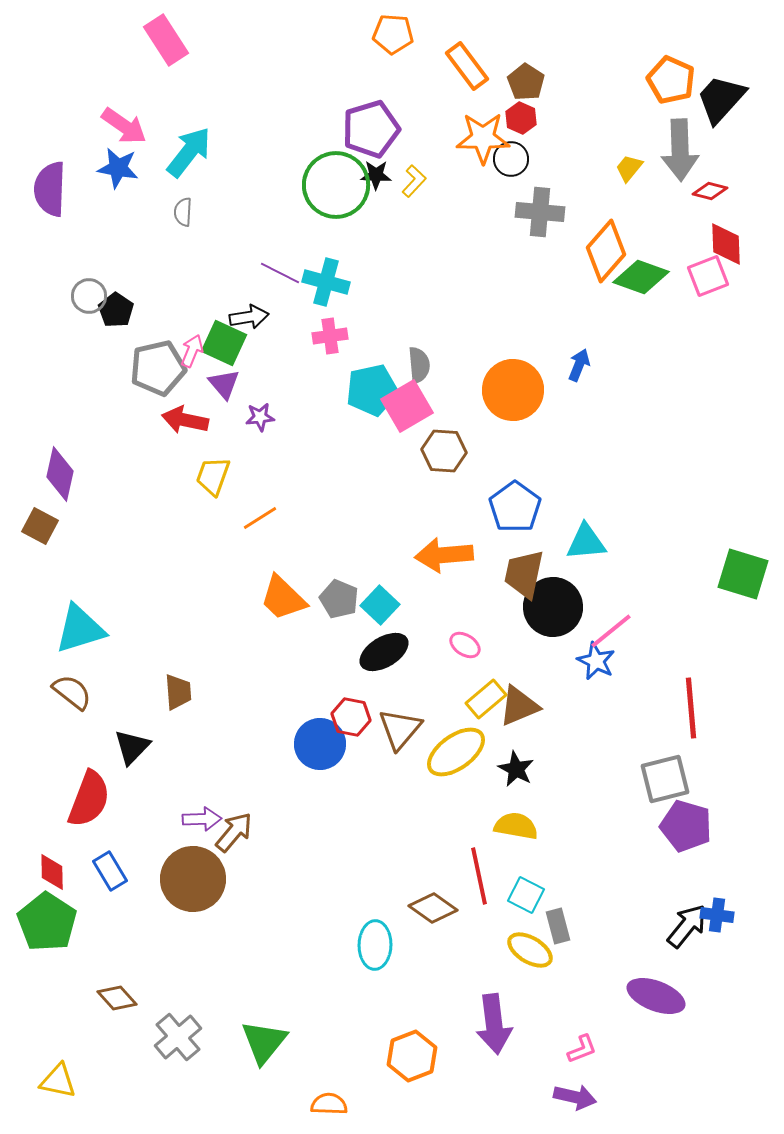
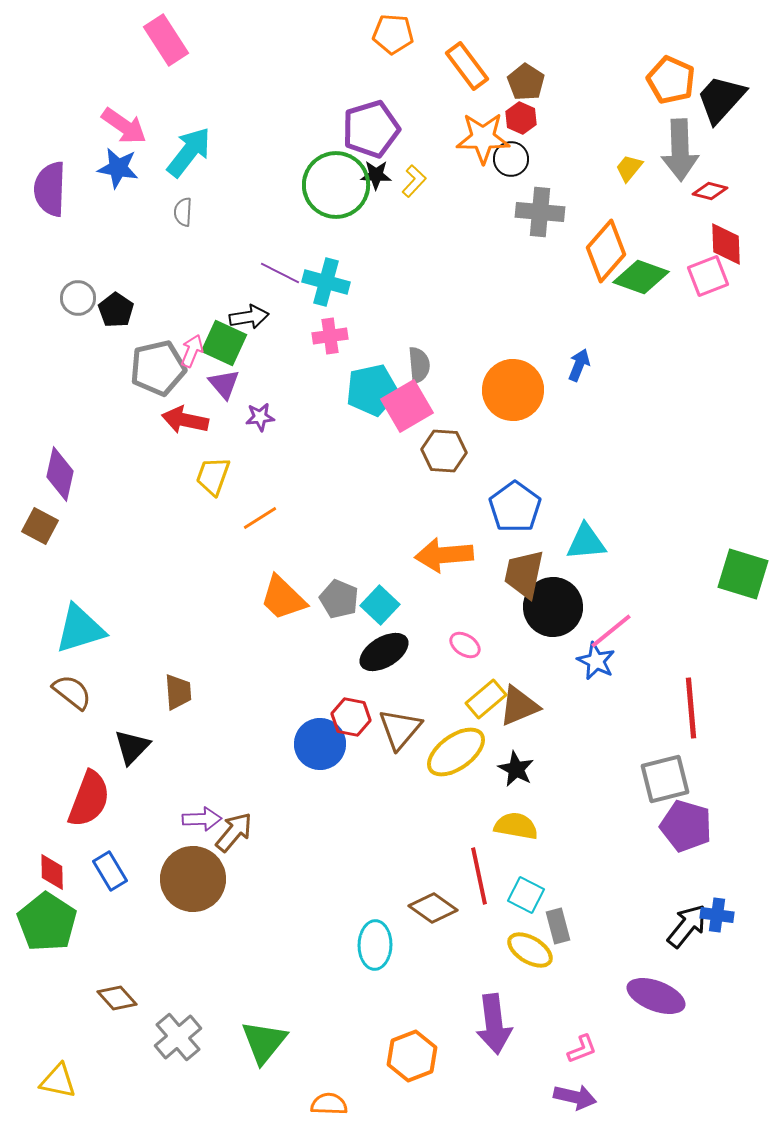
gray circle at (89, 296): moved 11 px left, 2 px down
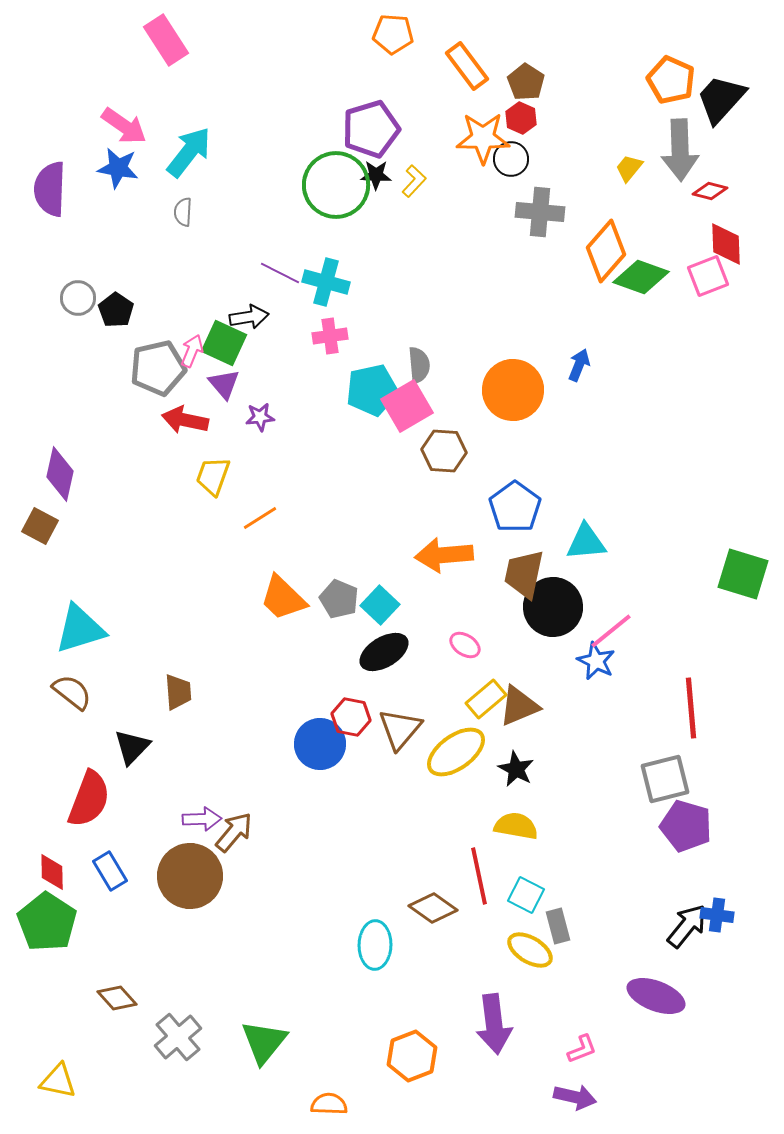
brown circle at (193, 879): moved 3 px left, 3 px up
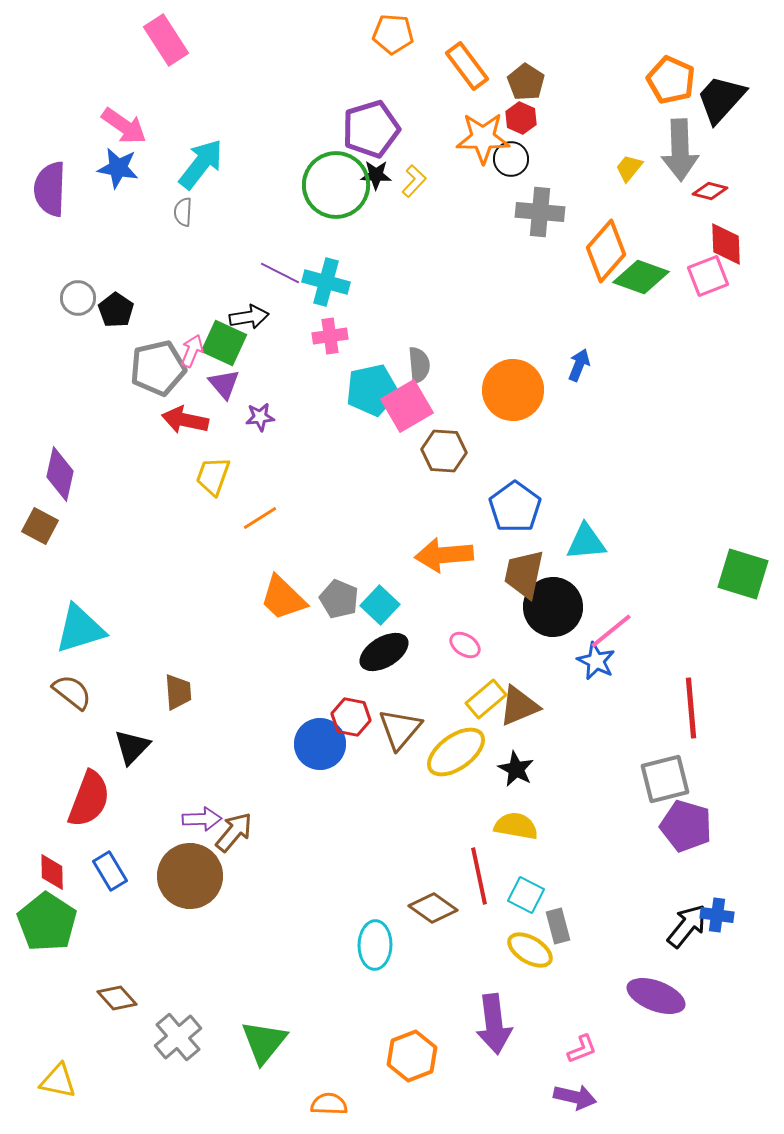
cyan arrow at (189, 152): moved 12 px right, 12 px down
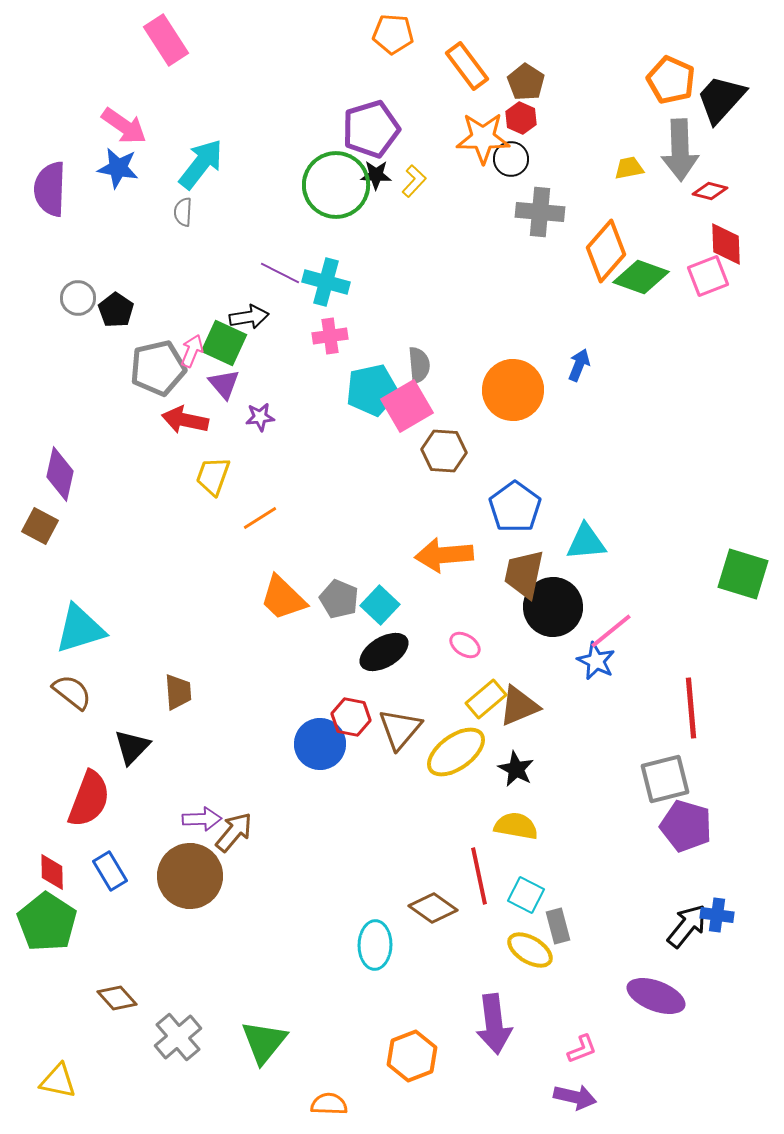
yellow trapezoid at (629, 168): rotated 40 degrees clockwise
